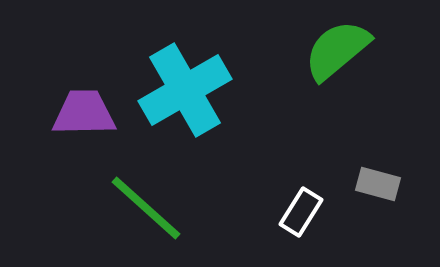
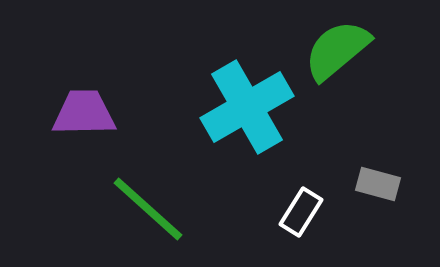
cyan cross: moved 62 px right, 17 px down
green line: moved 2 px right, 1 px down
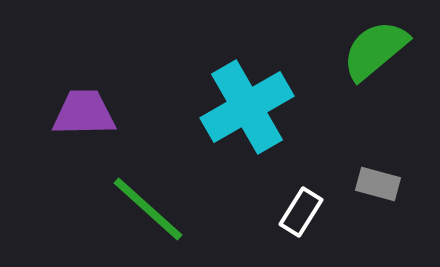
green semicircle: moved 38 px right
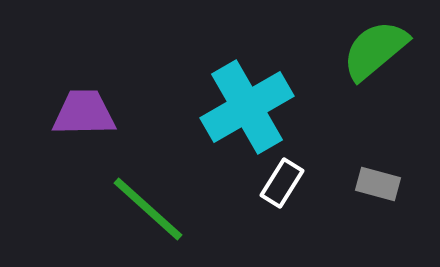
white rectangle: moved 19 px left, 29 px up
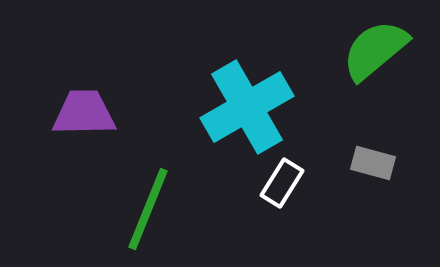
gray rectangle: moved 5 px left, 21 px up
green line: rotated 70 degrees clockwise
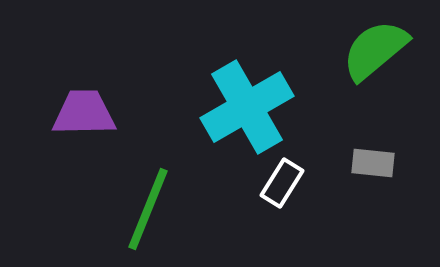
gray rectangle: rotated 9 degrees counterclockwise
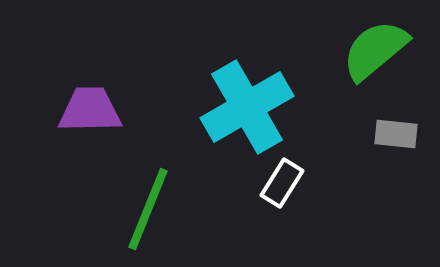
purple trapezoid: moved 6 px right, 3 px up
gray rectangle: moved 23 px right, 29 px up
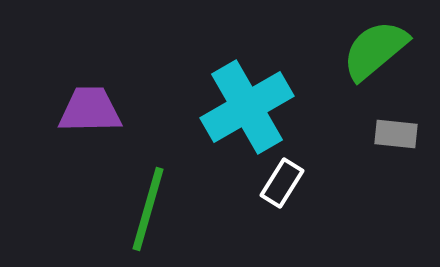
green line: rotated 6 degrees counterclockwise
